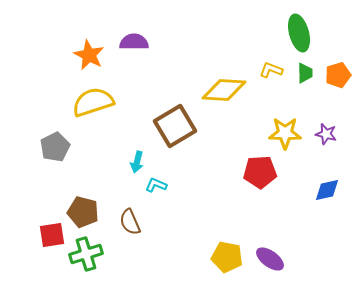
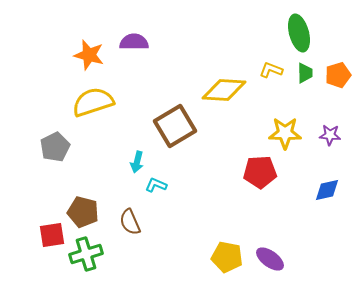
orange star: rotated 12 degrees counterclockwise
purple star: moved 4 px right, 1 px down; rotated 10 degrees counterclockwise
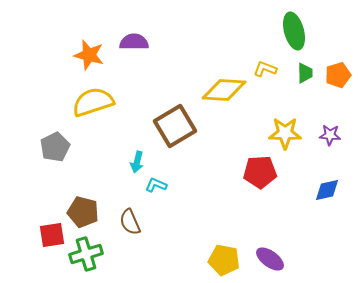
green ellipse: moved 5 px left, 2 px up
yellow L-shape: moved 6 px left, 1 px up
yellow pentagon: moved 3 px left, 3 px down
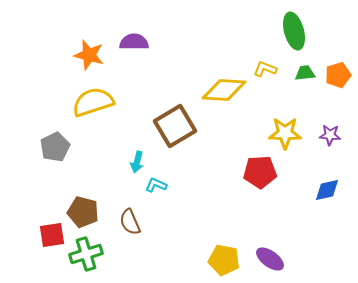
green trapezoid: rotated 95 degrees counterclockwise
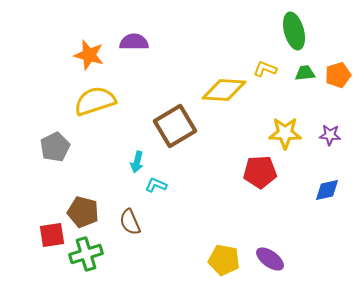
yellow semicircle: moved 2 px right, 1 px up
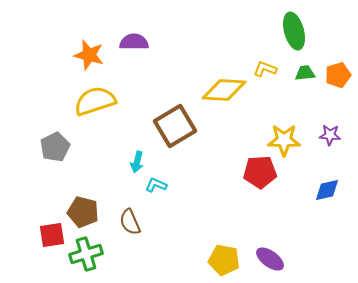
yellow star: moved 1 px left, 7 px down
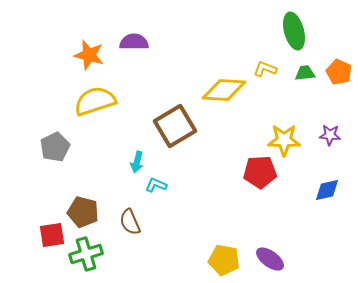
orange pentagon: moved 1 px right, 3 px up; rotated 30 degrees counterclockwise
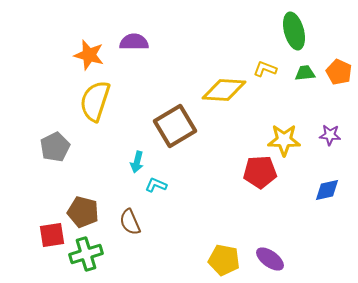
yellow semicircle: rotated 54 degrees counterclockwise
